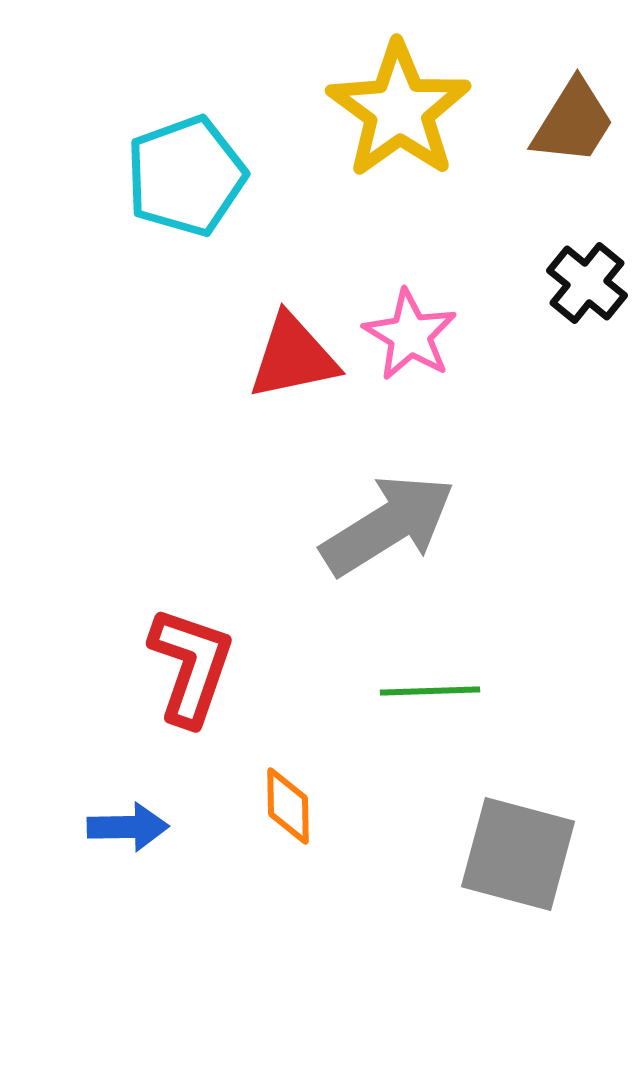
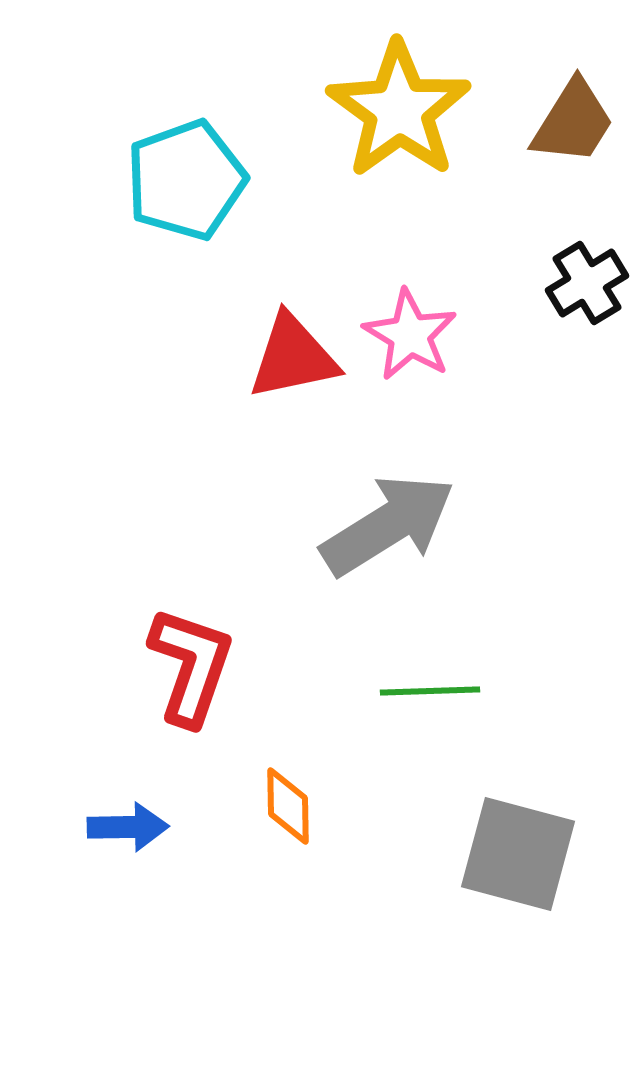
cyan pentagon: moved 4 px down
black cross: rotated 20 degrees clockwise
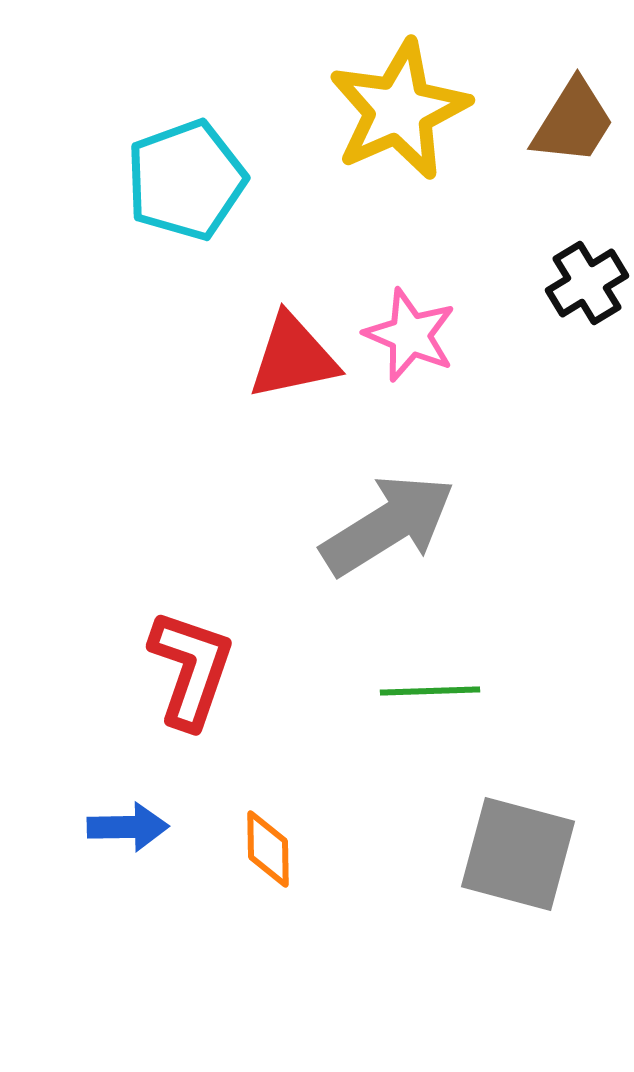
yellow star: rotated 12 degrees clockwise
pink star: rotated 8 degrees counterclockwise
red L-shape: moved 3 px down
orange diamond: moved 20 px left, 43 px down
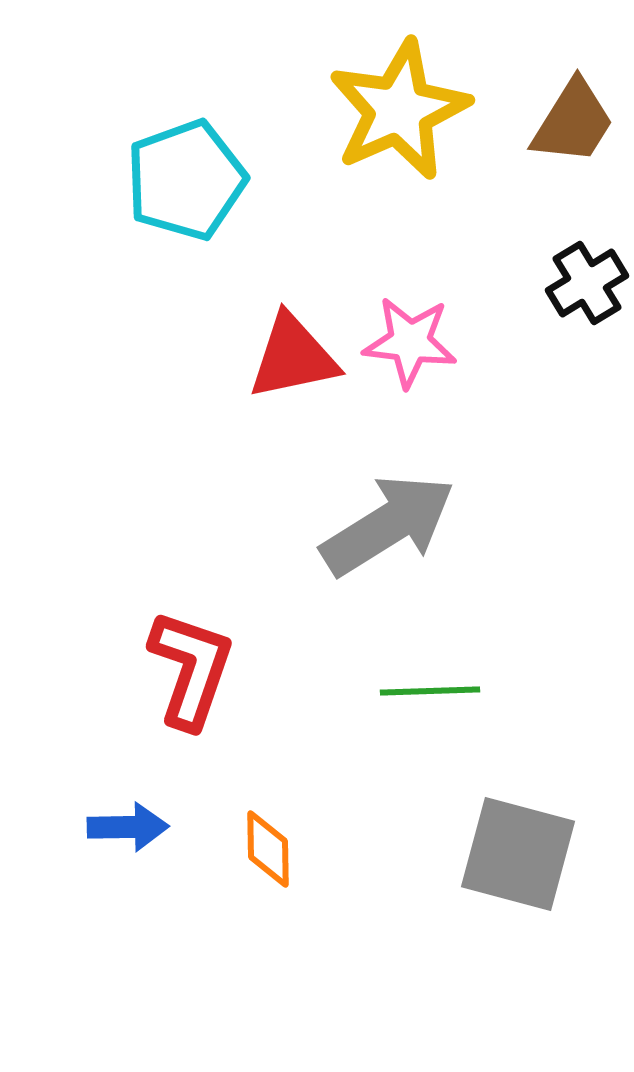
pink star: moved 7 px down; rotated 16 degrees counterclockwise
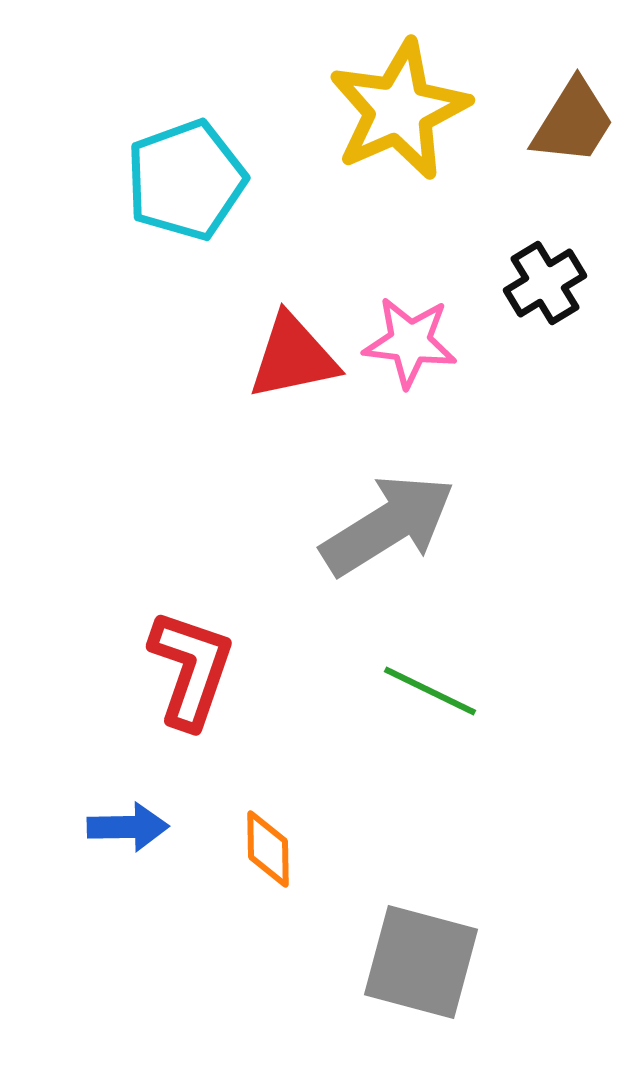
black cross: moved 42 px left
green line: rotated 28 degrees clockwise
gray square: moved 97 px left, 108 px down
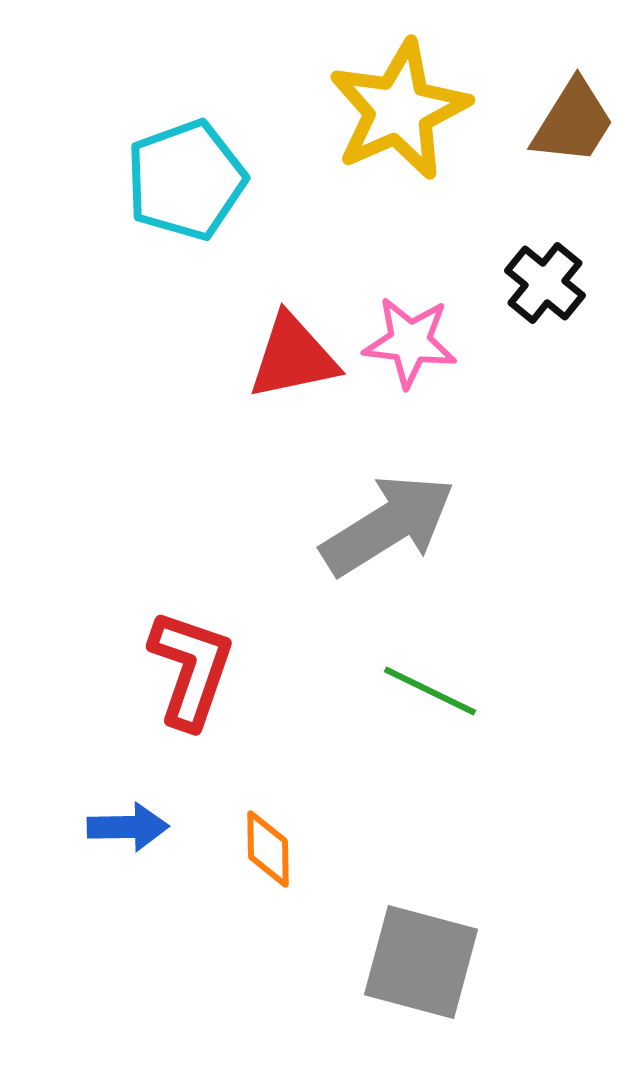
black cross: rotated 20 degrees counterclockwise
